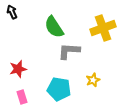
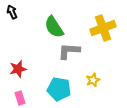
pink rectangle: moved 2 px left, 1 px down
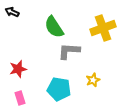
black arrow: rotated 40 degrees counterclockwise
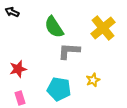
yellow cross: rotated 20 degrees counterclockwise
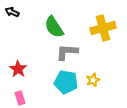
yellow cross: rotated 25 degrees clockwise
gray L-shape: moved 2 px left, 1 px down
red star: rotated 24 degrees counterclockwise
cyan pentagon: moved 7 px right, 7 px up
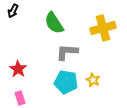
black arrow: moved 1 px right, 1 px up; rotated 88 degrees counterclockwise
green semicircle: moved 4 px up
yellow star: rotated 24 degrees counterclockwise
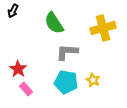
pink rectangle: moved 6 px right, 9 px up; rotated 24 degrees counterclockwise
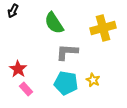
cyan pentagon: moved 1 px down
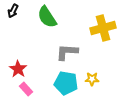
green semicircle: moved 7 px left, 6 px up
yellow star: moved 1 px left, 1 px up; rotated 24 degrees counterclockwise
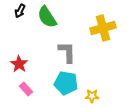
black arrow: moved 7 px right
gray L-shape: rotated 85 degrees clockwise
red star: moved 1 px right, 5 px up
yellow star: moved 17 px down
